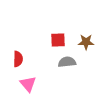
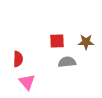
red square: moved 1 px left, 1 px down
pink triangle: moved 1 px left, 2 px up
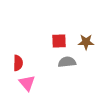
red square: moved 2 px right
red semicircle: moved 4 px down
pink triangle: moved 1 px down
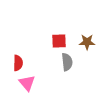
brown star: moved 1 px right
gray semicircle: rotated 90 degrees clockwise
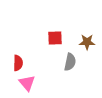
red square: moved 4 px left, 3 px up
gray semicircle: moved 3 px right; rotated 18 degrees clockwise
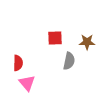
gray semicircle: moved 1 px left, 1 px up
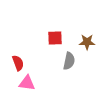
red semicircle: rotated 21 degrees counterclockwise
pink triangle: rotated 42 degrees counterclockwise
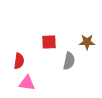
red square: moved 6 px left, 4 px down
red semicircle: moved 1 px right, 2 px up; rotated 28 degrees clockwise
